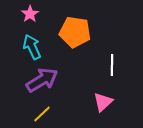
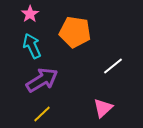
cyan arrow: moved 1 px up
white line: moved 1 px right, 1 px down; rotated 50 degrees clockwise
pink triangle: moved 6 px down
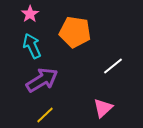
yellow line: moved 3 px right, 1 px down
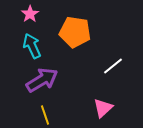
yellow line: rotated 66 degrees counterclockwise
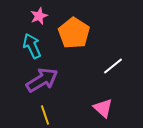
pink star: moved 9 px right, 2 px down; rotated 12 degrees clockwise
orange pentagon: moved 1 px left, 1 px down; rotated 24 degrees clockwise
pink triangle: rotated 35 degrees counterclockwise
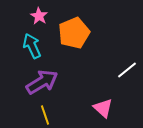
pink star: rotated 18 degrees counterclockwise
orange pentagon: rotated 16 degrees clockwise
white line: moved 14 px right, 4 px down
purple arrow: moved 2 px down
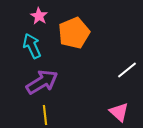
pink triangle: moved 16 px right, 4 px down
yellow line: rotated 12 degrees clockwise
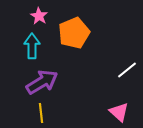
cyan arrow: rotated 25 degrees clockwise
yellow line: moved 4 px left, 2 px up
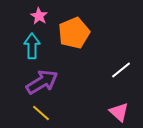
white line: moved 6 px left
yellow line: rotated 42 degrees counterclockwise
